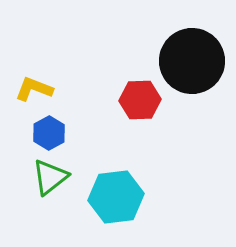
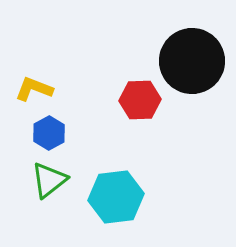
green triangle: moved 1 px left, 3 px down
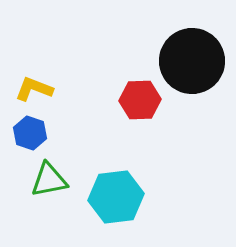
blue hexagon: moved 19 px left; rotated 12 degrees counterclockwise
green triangle: rotated 27 degrees clockwise
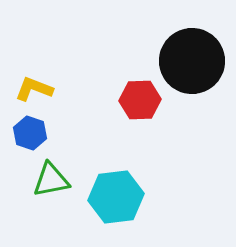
green triangle: moved 2 px right
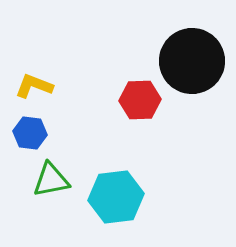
yellow L-shape: moved 3 px up
blue hexagon: rotated 12 degrees counterclockwise
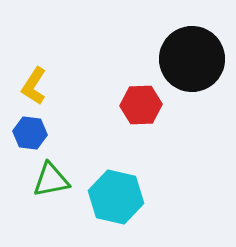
black circle: moved 2 px up
yellow L-shape: rotated 78 degrees counterclockwise
red hexagon: moved 1 px right, 5 px down
cyan hexagon: rotated 20 degrees clockwise
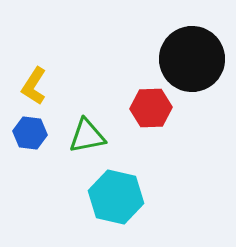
red hexagon: moved 10 px right, 3 px down
green triangle: moved 36 px right, 44 px up
